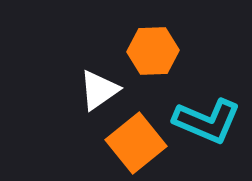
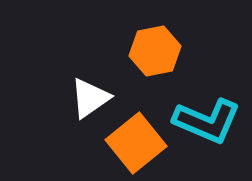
orange hexagon: moved 2 px right; rotated 9 degrees counterclockwise
white triangle: moved 9 px left, 8 px down
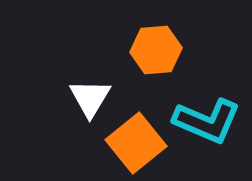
orange hexagon: moved 1 px right, 1 px up; rotated 6 degrees clockwise
white triangle: rotated 24 degrees counterclockwise
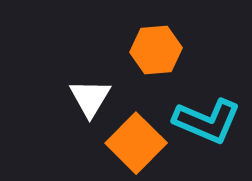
orange square: rotated 6 degrees counterclockwise
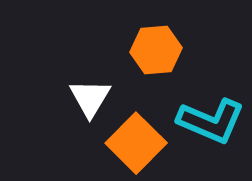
cyan L-shape: moved 4 px right
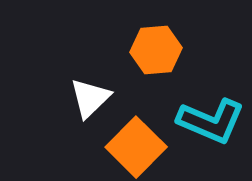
white triangle: rotated 15 degrees clockwise
orange square: moved 4 px down
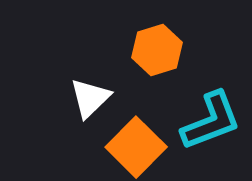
orange hexagon: moved 1 px right; rotated 12 degrees counterclockwise
cyan L-shape: rotated 44 degrees counterclockwise
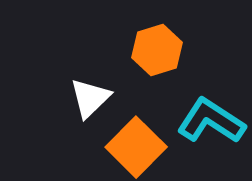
cyan L-shape: rotated 126 degrees counterclockwise
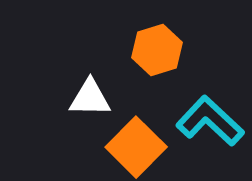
white triangle: rotated 45 degrees clockwise
cyan L-shape: moved 1 px left; rotated 10 degrees clockwise
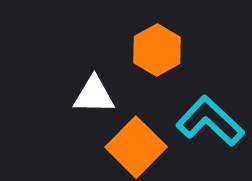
orange hexagon: rotated 12 degrees counterclockwise
white triangle: moved 4 px right, 3 px up
